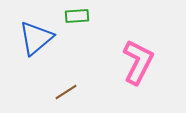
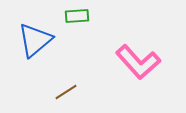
blue triangle: moved 1 px left, 2 px down
pink L-shape: rotated 111 degrees clockwise
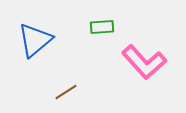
green rectangle: moved 25 px right, 11 px down
pink L-shape: moved 6 px right
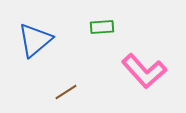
pink L-shape: moved 9 px down
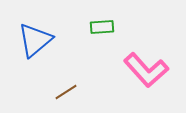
pink L-shape: moved 2 px right, 1 px up
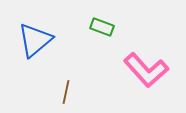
green rectangle: rotated 25 degrees clockwise
brown line: rotated 45 degrees counterclockwise
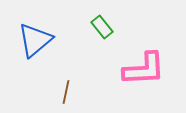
green rectangle: rotated 30 degrees clockwise
pink L-shape: moved 2 px left, 1 px up; rotated 51 degrees counterclockwise
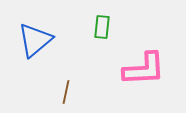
green rectangle: rotated 45 degrees clockwise
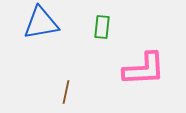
blue triangle: moved 6 px right, 17 px up; rotated 30 degrees clockwise
